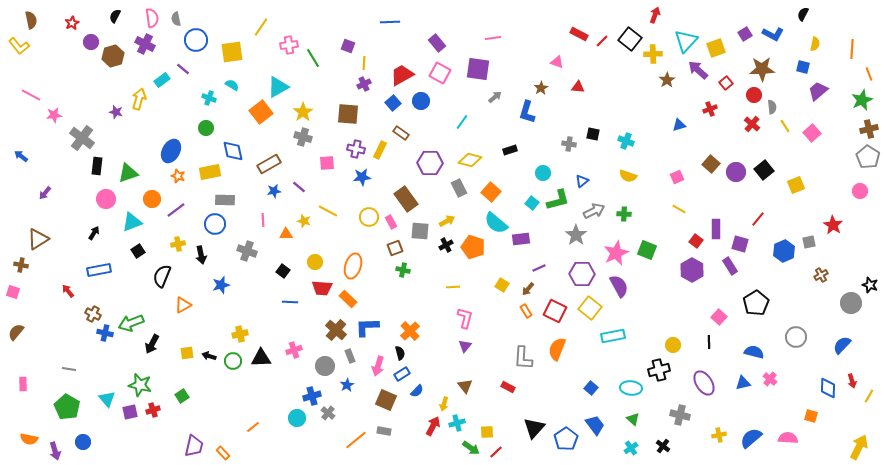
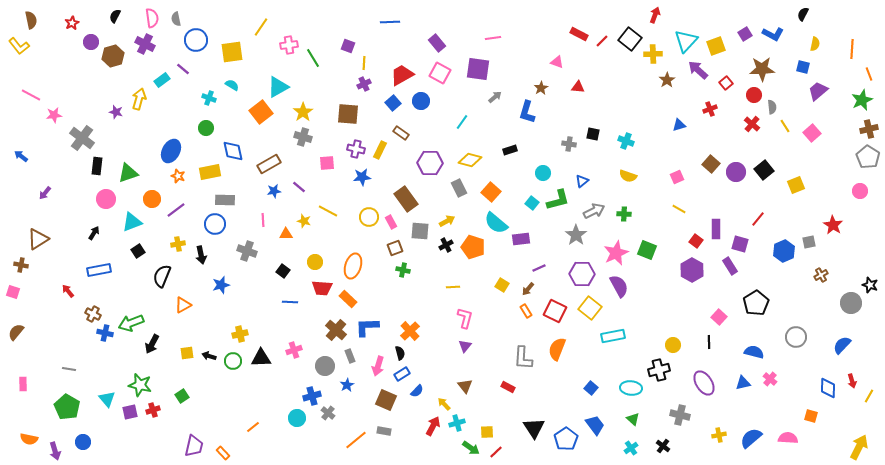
yellow square at (716, 48): moved 2 px up
yellow arrow at (444, 404): rotated 120 degrees clockwise
black triangle at (534, 428): rotated 15 degrees counterclockwise
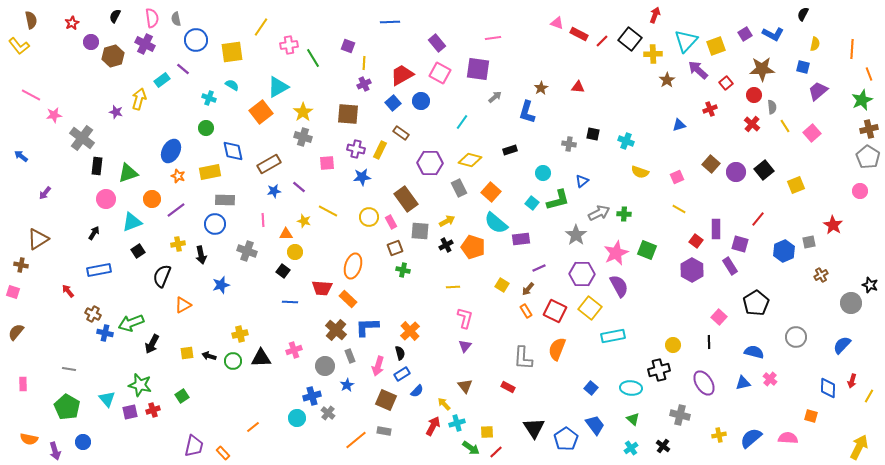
pink triangle at (557, 62): moved 39 px up
yellow semicircle at (628, 176): moved 12 px right, 4 px up
gray arrow at (594, 211): moved 5 px right, 2 px down
yellow circle at (315, 262): moved 20 px left, 10 px up
red arrow at (852, 381): rotated 32 degrees clockwise
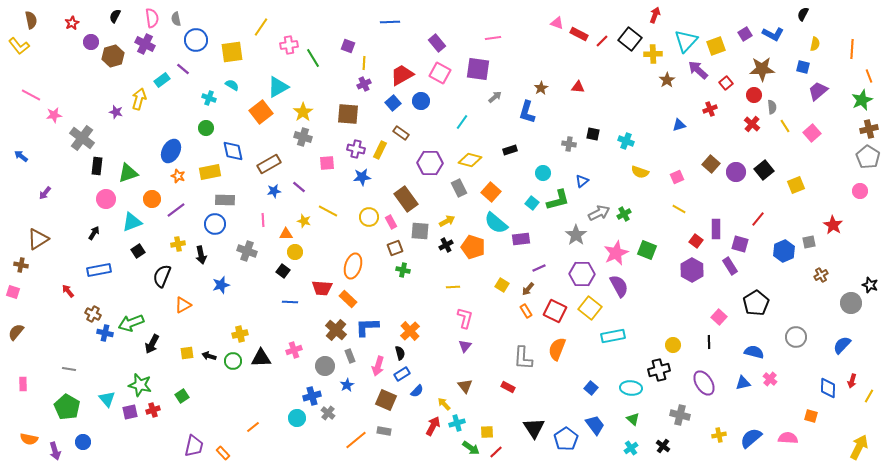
orange line at (869, 74): moved 2 px down
green cross at (624, 214): rotated 32 degrees counterclockwise
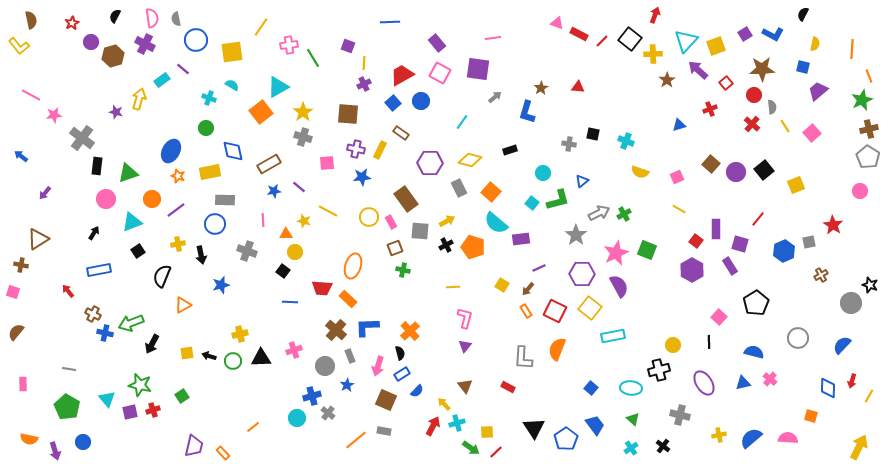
gray circle at (796, 337): moved 2 px right, 1 px down
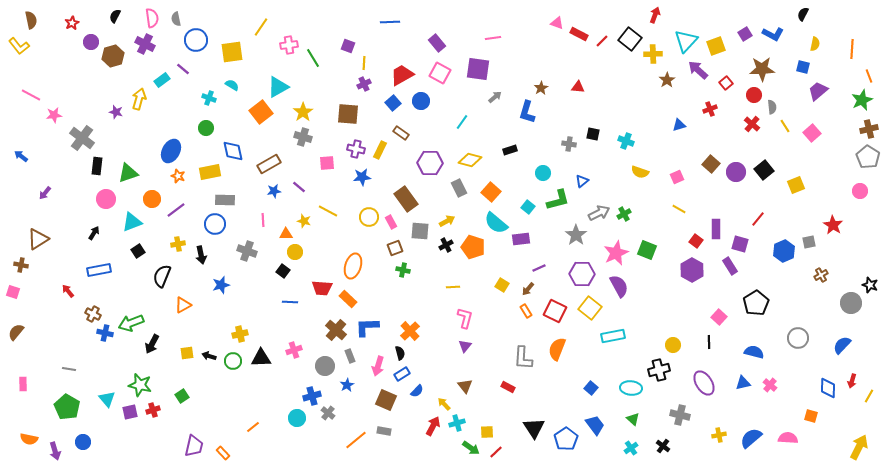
cyan square at (532, 203): moved 4 px left, 4 px down
pink cross at (770, 379): moved 6 px down
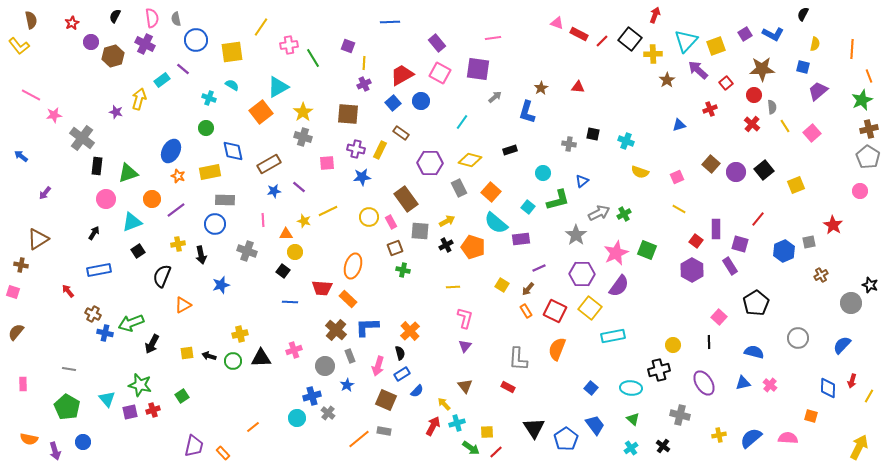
yellow line at (328, 211): rotated 54 degrees counterclockwise
purple semicircle at (619, 286): rotated 65 degrees clockwise
gray L-shape at (523, 358): moved 5 px left, 1 px down
orange line at (356, 440): moved 3 px right, 1 px up
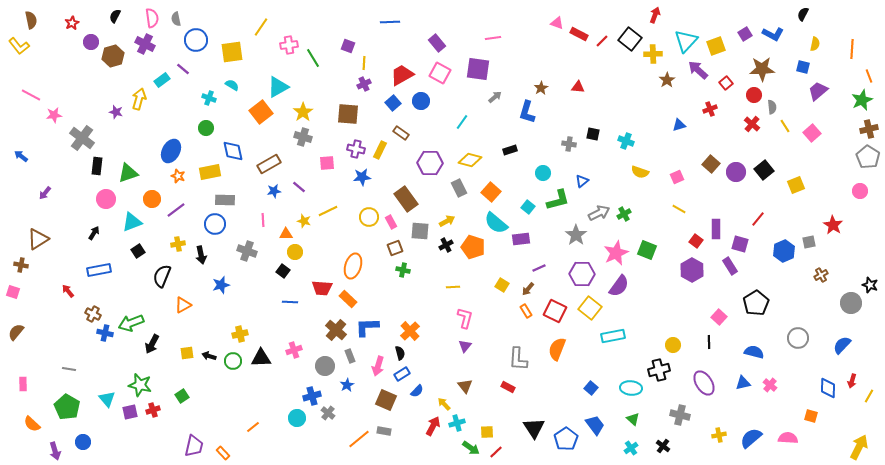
orange semicircle at (29, 439): moved 3 px right, 15 px up; rotated 30 degrees clockwise
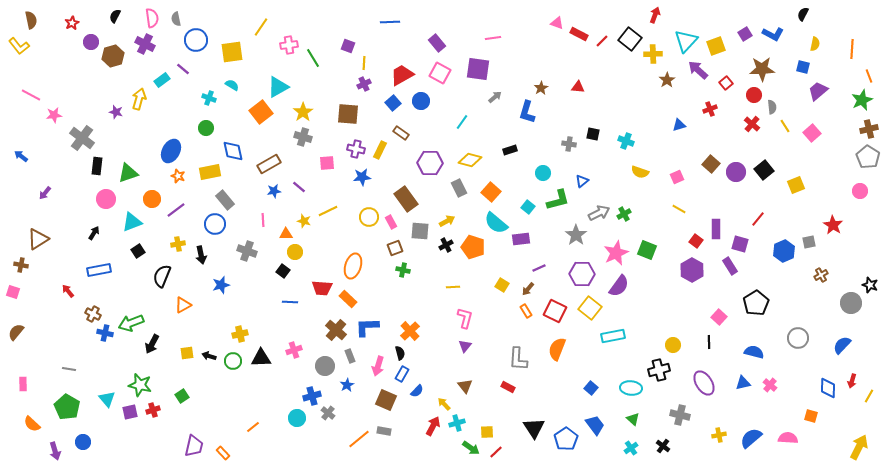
gray rectangle at (225, 200): rotated 48 degrees clockwise
blue rectangle at (402, 374): rotated 28 degrees counterclockwise
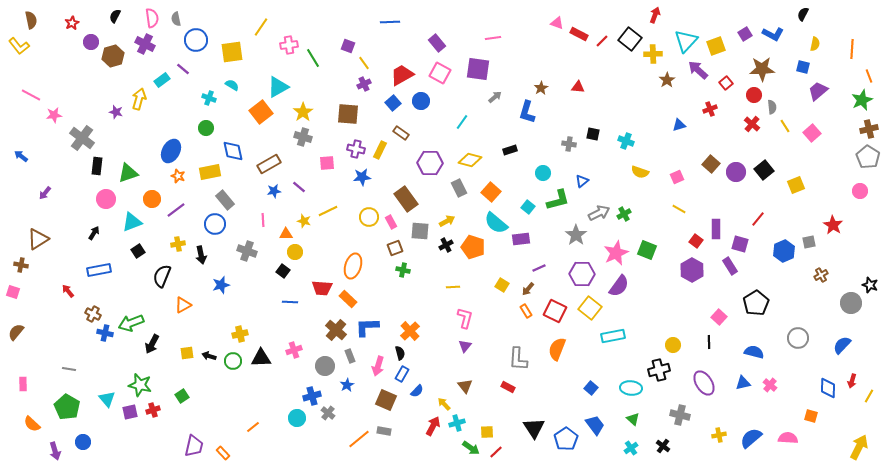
yellow line at (364, 63): rotated 40 degrees counterclockwise
